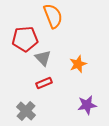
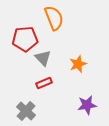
orange semicircle: moved 1 px right, 2 px down
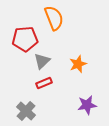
gray triangle: moved 1 px left, 3 px down; rotated 30 degrees clockwise
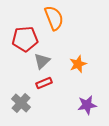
gray cross: moved 5 px left, 8 px up
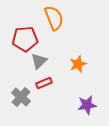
gray triangle: moved 3 px left
gray cross: moved 6 px up
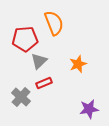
orange semicircle: moved 5 px down
purple star: moved 2 px right, 4 px down
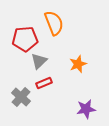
purple star: moved 3 px left
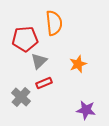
orange semicircle: rotated 15 degrees clockwise
purple star: moved 1 px down; rotated 18 degrees clockwise
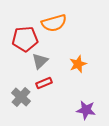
orange semicircle: rotated 80 degrees clockwise
gray triangle: moved 1 px right
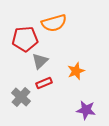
orange star: moved 2 px left, 7 px down
